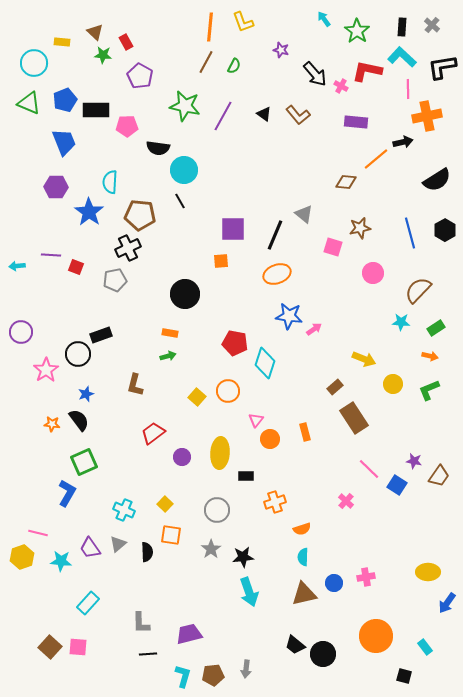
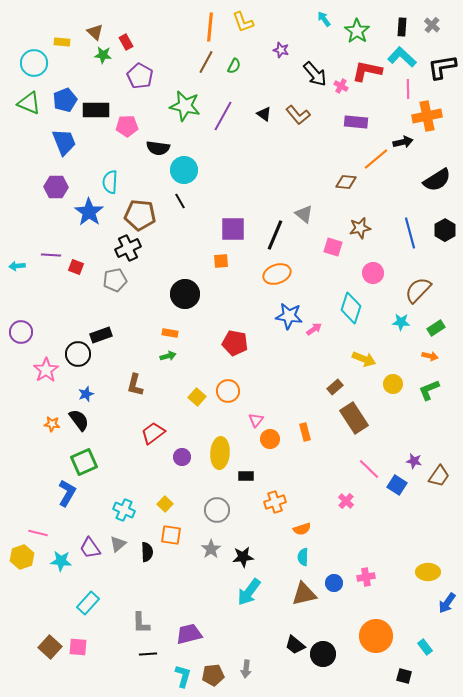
cyan diamond at (265, 363): moved 86 px right, 55 px up
cyan arrow at (249, 592): rotated 56 degrees clockwise
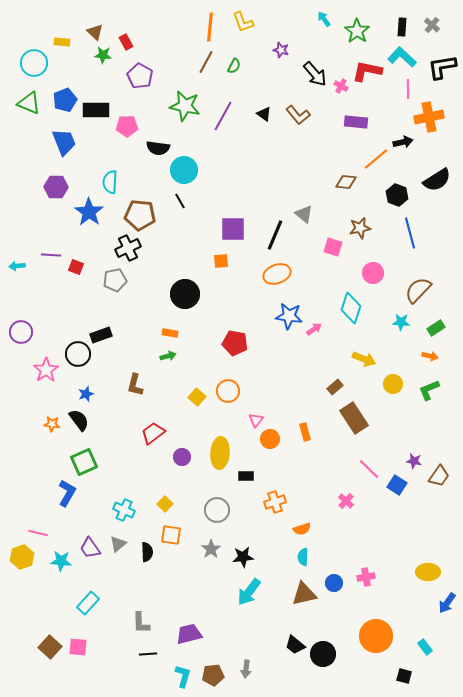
orange cross at (427, 116): moved 2 px right, 1 px down
black hexagon at (445, 230): moved 48 px left, 35 px up; rotated 10 degrees counterclockwise
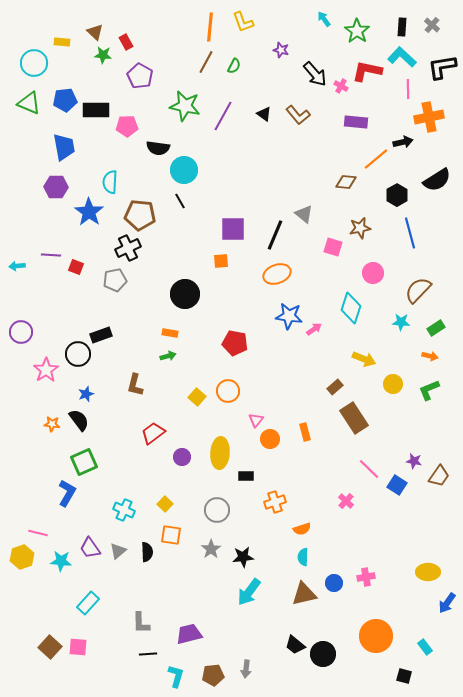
blue pentagon at (65, 100): rotated 15 degrees clockwise
blue trapezoid at (64, 142): moved 5 px down; rotated 12 degrees clockwise
black hexagon at (397, 195): rotated 10 degrees clockwise
gray triangle at (118, 544): moved 7 px down
cyan L-shape at (183, 676): moved 7 px left
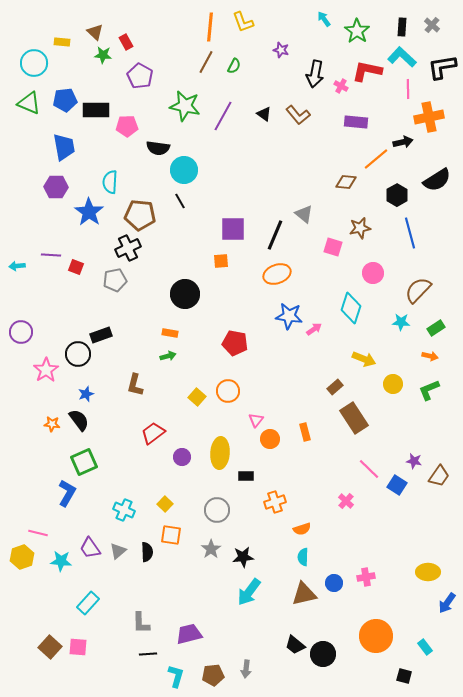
black arrow at (315, 74): rotated 52 degrees clockwise
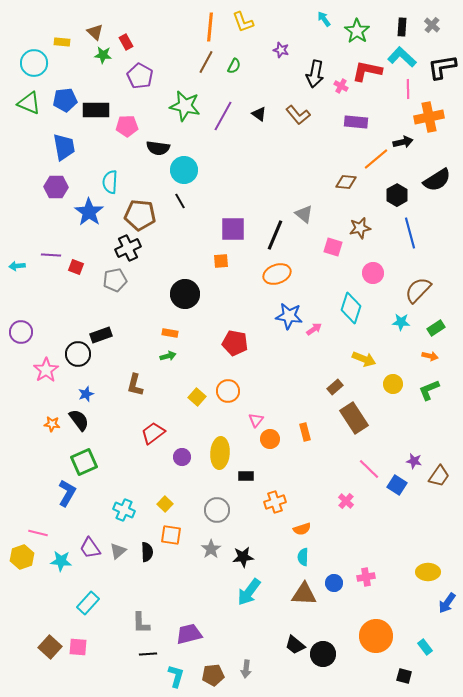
black triangle at (264, 114): moved 5 px left
brown triangle at (304, 594): rotated 16 degrees clockwise
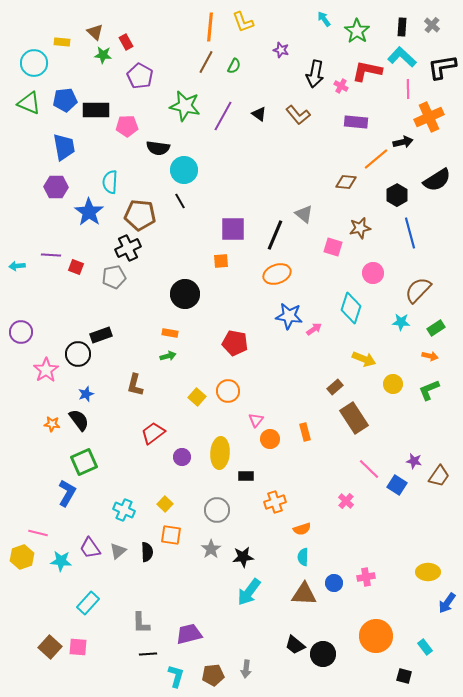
orange cross at (429, 117): rotated 12 degrees counterclockwise
gray pentagon at (115, 280): moved 1 px left, 3 px up
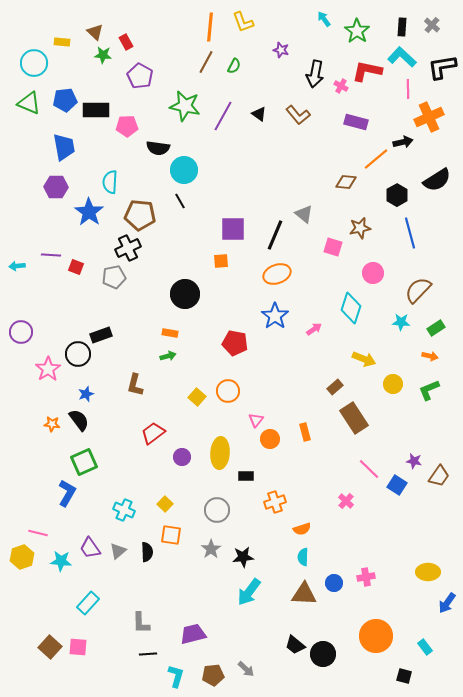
purple rectangle at (356, 122): rotated 10 degrees clockwise
blue star at (289, 316): moved 14 px left; rotated 28 degrees clockwise
pink star at (46, 370): moved 2 px right, 1 px up
purple trapezoid at (189, 634): moved 4 px right
gray arrow at (246, 669): rotated 54 degrees counterclockwise
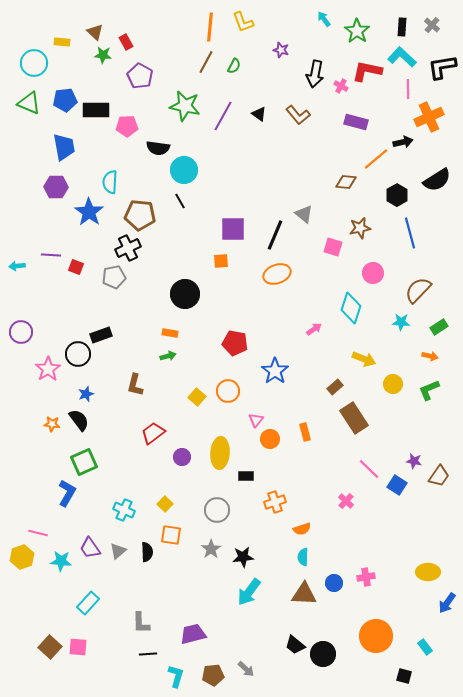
blue star at (275, 316): moved 55 px down
green rectangle at (436, 328): moved 3 px right, 1 px up
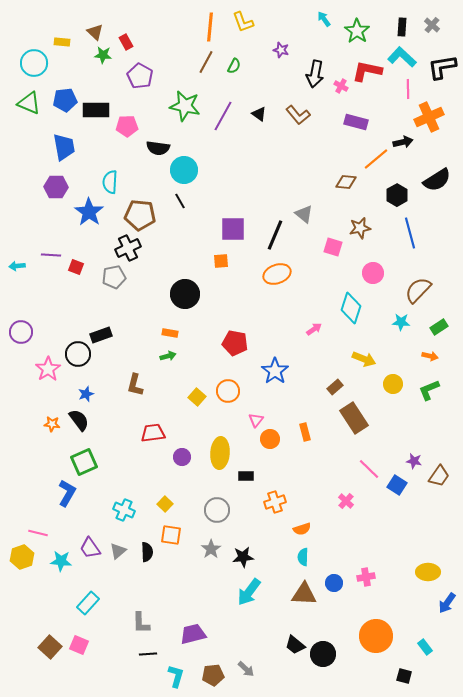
red trapezoid at (153, 433): rotated 30 degrees clockwise
pink square at (78, 647): moved 1 px right, 2 px up; rotated 18 degrees clockwise
